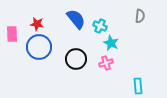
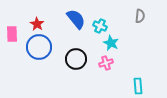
red star: rotated 24 degrees clockwise
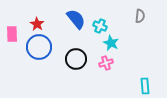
cyan rectangle: moved 7 px right
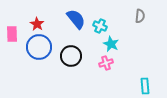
cyan star: moved 1 px down
black circle: moved 5 px left, 3 px up
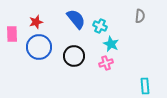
red star: moved 1 px left, 2 px up; rotated 24 degrees clockwise
black circle: moved 3 px right
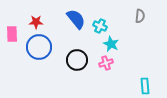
red star: rotated 16 degrees clockwise
black circle: moved 3 px right, 4 px down
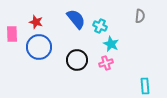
red star: rotated 16 degrees clockwise
